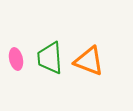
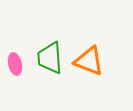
pink ellipse: moved 1 px left, 5 px down
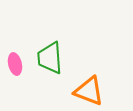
orange triangle: moved 30 px down
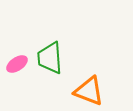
pink ellipse: moved 2 px right; rotated 70 degrees clockwise
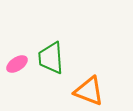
green trapezoid: moved 1 px right
